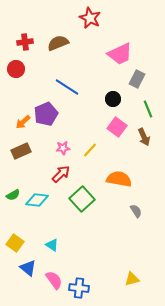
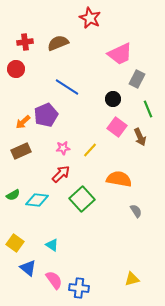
purple pentagon: moved 1 px down
brown arrow: moved 4 px left
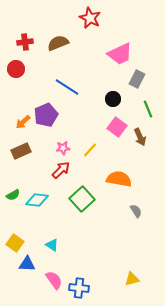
red arrow: moved 4 px up
blue triangle: moved 1 px left, 4 px up; rotated 36 degrees counterclockwise
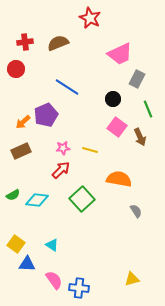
yellow line: rotated 63 degrees clockwise
yellow square: moved 1 px right, 1 px down
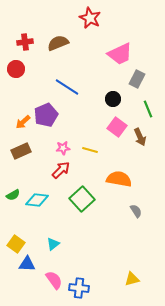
cyan triangle: moved 1 px right, 1 px up; rotated 48 degrees clockwise
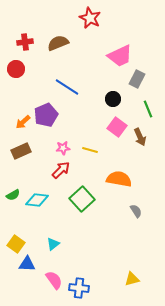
pink trapezoid: moved 2 px down
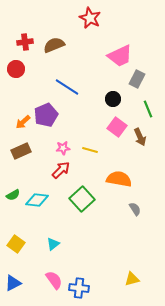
brown semicircle: moved 4 px left, 2 px down
gray semicircle: moved 1 px left, 2 px up
blue triangle: moved 14 px left, 19 px down; rotated 30 degrees counterclockwise
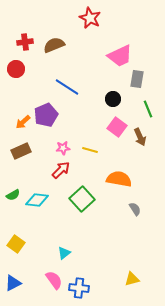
gray rectangle: rotated 18 degrees counterclockwise
cyan triangle: moved 11 px right, 9 px down
